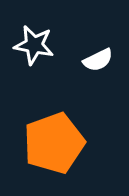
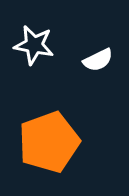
orange pentagon: moved 5 px left, 1 px up
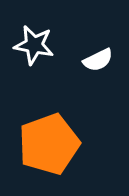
orange pentagon: moved 2 px down
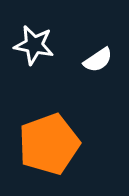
white semicircle: rotated 8 degrees counterclockwise
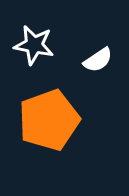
orange pentagon: moved 24 px up
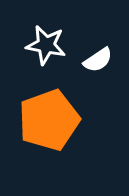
white star: moved 12 px right
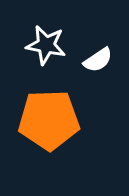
orange pentagon: rotated 18 degrees clockwise
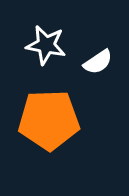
white semicircle: moved 2 px down
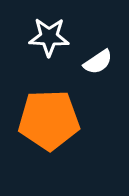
white star: moved 3 px right, 8 px up; rotated 9 degrees counterclockwise
